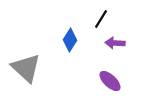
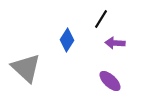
blue diamond: moved 3 px left
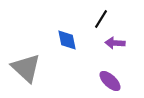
blue diamond: rotated 45 degrees counterclockwise
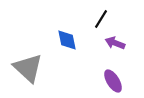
purple arrow: rotated 18 degrees clockwise
gray triangle: moved 2 px right
purple ellipse: moved 3 px right; rotated 15 degrees clockwise
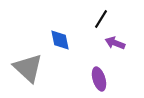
blue diamond: moved 7 px left
purple ellipse: moved 14 px left, 2 px up; rotated 15 degrees clockwise
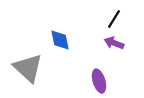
black line: moved 13 px right
purple arrow: moved 1 px left
purple ellipse: moved 2 px down
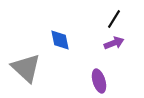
purple arrow: rotated 138 degrees clockwise
gray triangle: moved 2 px left
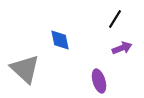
black line: moved 1 px right
purple arrow: moved 8 px right, 5 px down
gray triangle: moved 1 px left, 1 px down
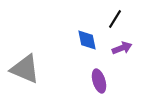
blue diamond: moved 27 px right
gray triangle: rotated 20 degrees counterclockwise
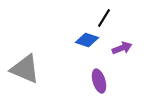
black line: moved 11 px left, 1 px up
blue diamond: rotated 60 degrees counterclockwise
